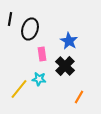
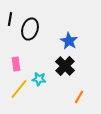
pink rectangle: moved 26 px left, 10 px down
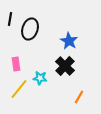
cyan star: moved 1 px right, 1 px up
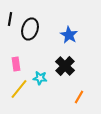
blue star: moved 6 px up
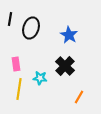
black ellipse: moved 1 px right, 1 px up
yellow line: rotated 30 degrees counterclockwise
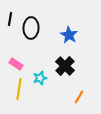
black ellipse: rotated 15 degrees counterclockwise
pink rectangle: rotated 48 degrees counterclockwise
cyan star: rotated 24 degrees counterclockwise
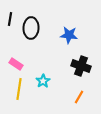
blue star: rotated 24 degrees counterclockwise
black cross: moved 16 px right; rotated 24 degrees counterclockwise
cyan star: moved 3 px right, 3 px down; rotated 16 degrees counterclockwise
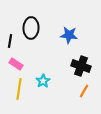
black line: moved 22 px down
orange line: moved 5 px right, 6 px up
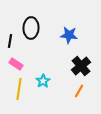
black cross: rotated 30 degrees clockwise
orange line: moved 5 px left
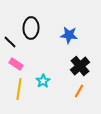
black line: moved 1 px down; rotated 56 degrees counterclockwise
black cross: moved 1 px left
